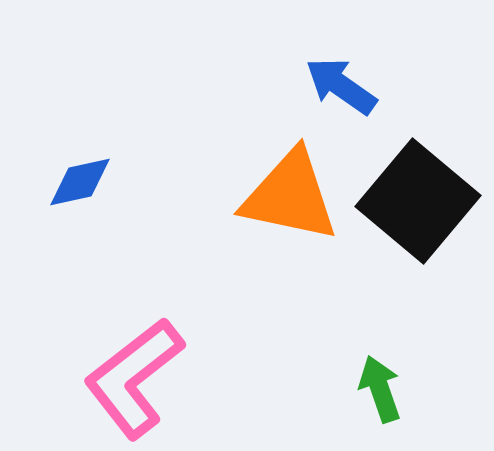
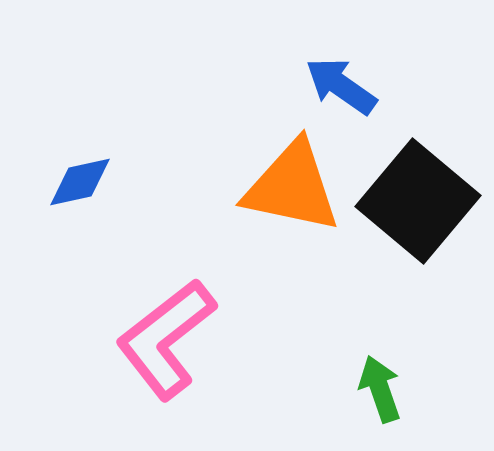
orange triangle: moved 2 px right, 9 px up
pink L-shape: moved 32 px right, 39 px up
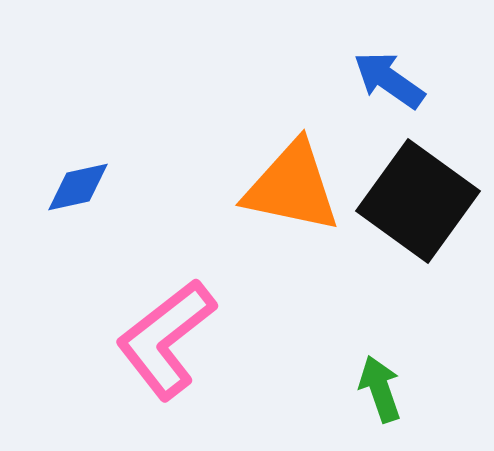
blue arrow: moved 48 px right, 6 px up
blue diamond: moved 2 px left, 5 px down
black square: rotated 4 degrees counterclockwise
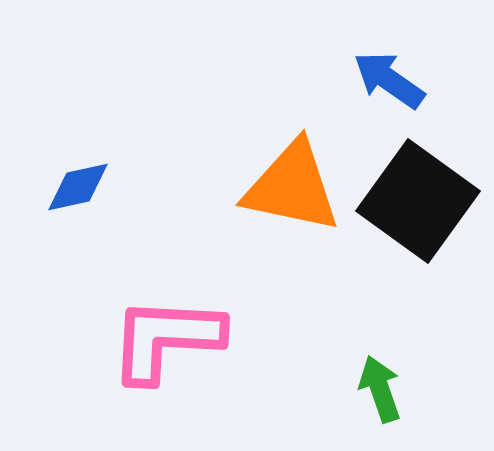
pink L-shape: rotated 41 degrees clockwise
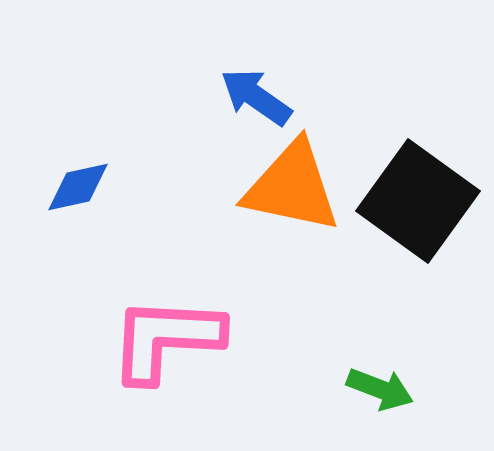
blue arrow: moved 133 px left, 17 px down
green arrow: rotated 130 degrees clockwise
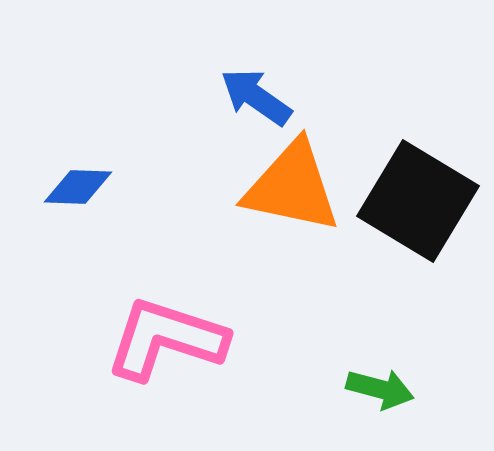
blue diamond: rotated 14 degrees clockwise
black square: rotated 5 degrees counterclockwise
pink L-shape: rotated 15 degrees clockwise
green arrow: rotated 6 degrees counterclockwise
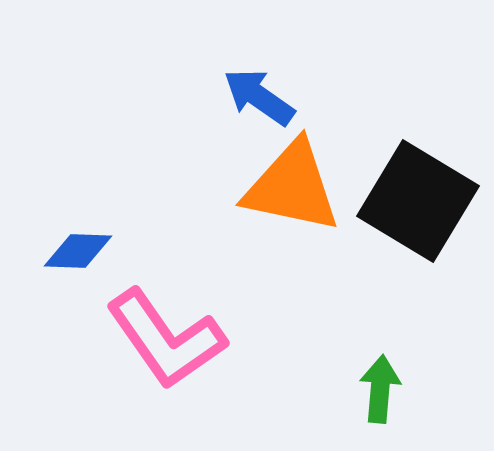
blue arrow: moved 3 px right
blue diamond: moved 64 px down
pink L-shape: rotated 143 degrees counterclockwise
green arrow: rotated 100 degrees counterclockwise
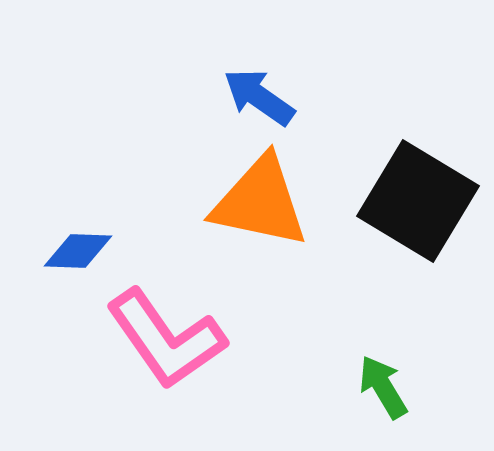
orange triangle: moved 32 px left, 15 px down
green arrow: moved 3 px right, 2 px up; rotated 36 degrees counterclockwise
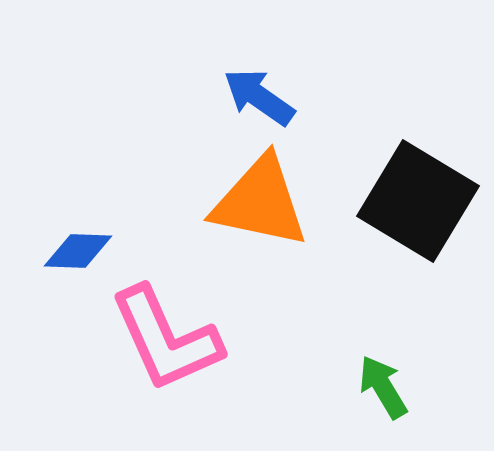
pink L-shape: rotated 11 degrees clockwise
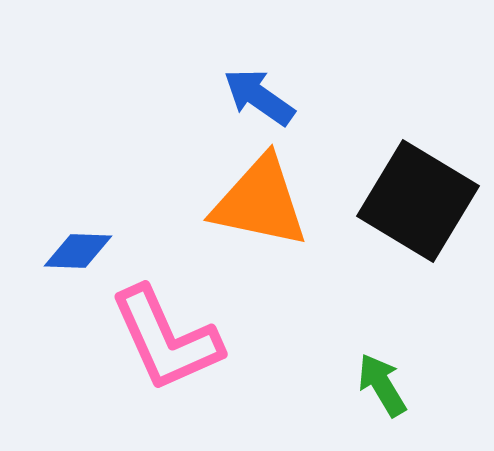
green arrow: moved 1 px left, 2 px up
